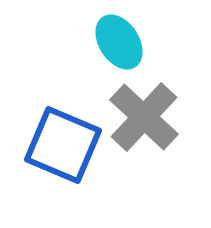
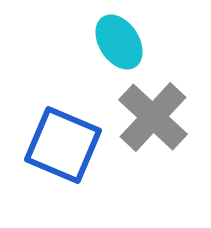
gray cross: moved 9 px right
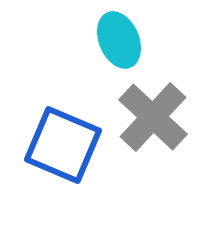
cyan ellipse: moved 2 px up; rotated 10 degrees clockwise
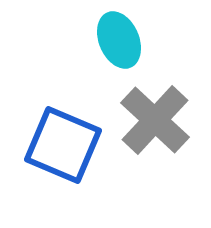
gray cross: moved 2 px right, 3 px down
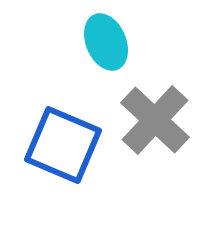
cyan ellipse: moved 13 px left, 2 px down
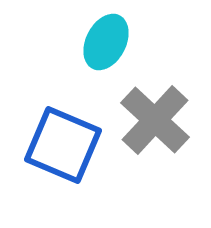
cyan ellipse: rotated 50 degrees clockwise
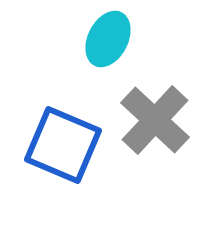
cyan ellipse: moved 2 px right, 3 px up
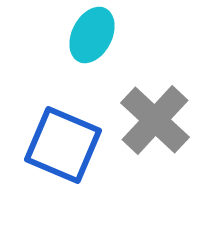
cyan ellipse: moved 16 px left, 4 px up
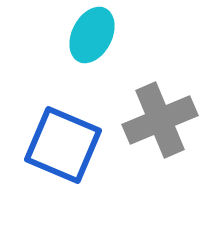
gray cross: moved 5 px right; rotated 24 degrees clockwise
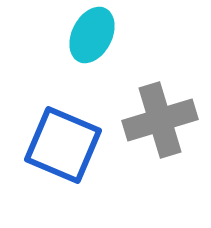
gray cross: rotated 6 degrees clockwise
